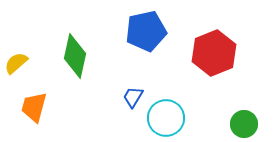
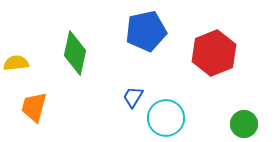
green diamond: moved 3 px up
yellow semicircle: rotated 35 degrees clockwise
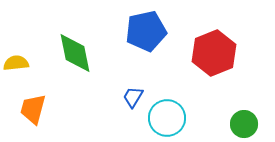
green diamond: rotated 24 degrees counterclockwise
orange trapezoid: moved 1 px left, 2 px down
cyan circle: moved 1 px right
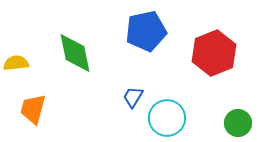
green circle: moved 6 px left, 1 px up
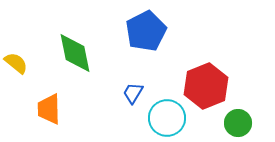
blue pentagon: rotated 15 degrees counterclockwise
red hexagon: moved 8 px left, 33 px down
yellow semicircle: rotated 45 degrees clockwise
blue trapezoid: moved 4 px up
orange trapezoid: moved 16 px right; rotated 16 degrees counterclockwise
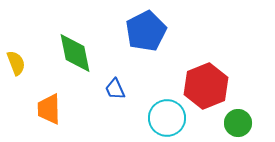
yellow semicircle: rotated 30 degrees clockwise
blue trapezoid: moved 18 px left, 4 px up; rotated 55 degrees counterclockwise
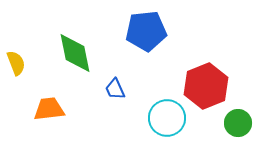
blue pentagon: rotated 21 degrees clockwise
orange trapezoid: rotated 84 degrees clockwise
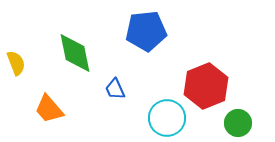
orange trapezoid: rotated 124 degrees counterclockwise
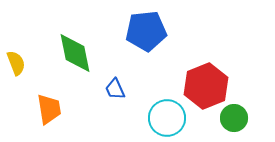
orange trapezoid: rotated 148 degrees counterclockwise
green circle: moved 4 px left, 5 px up
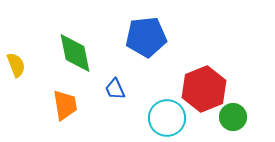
blue pentagon: moved 6 px down
yellow semicircle: moved 2 px down
red hexagon: moved 2 px left, 3 px down
orange trapezoid: moved 16 px right, 4 px up
green circle: moved 1 px left, 1 px up
